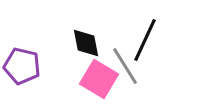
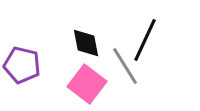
purple pentagon: moved 1 px up
pink square: moved 12 px left, 5 px down; rotated 6 degrees clockwise
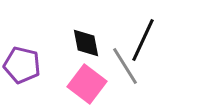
black line: moved 2 px left
